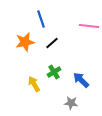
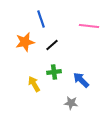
black line: moved 2 px down
green cross: rotated 24 degrees clockwise
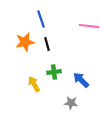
black line: moved 5 px left, 1 px up; rotated 64 degrees counterclockwise
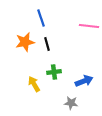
blue line: moved 1 px up
blue arrow: moved 3 px right, 1 px down; rotated 114 degrees clockwise
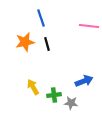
green cross: moved 23 px down
yellow arrow: moved 1 px left, 3 px down
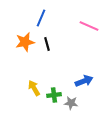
blue line: rotated 42 degrees clockwise
pink line: rotated 18 degrees clockwise
yellow arrow: moved 1 px right, 1 px down
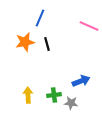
blue line: moved 1 px left
blue arrow: moved 3 px left
yellow arrow: moved 6 px left, 7 px down; rotated 28 degrees clockwise
